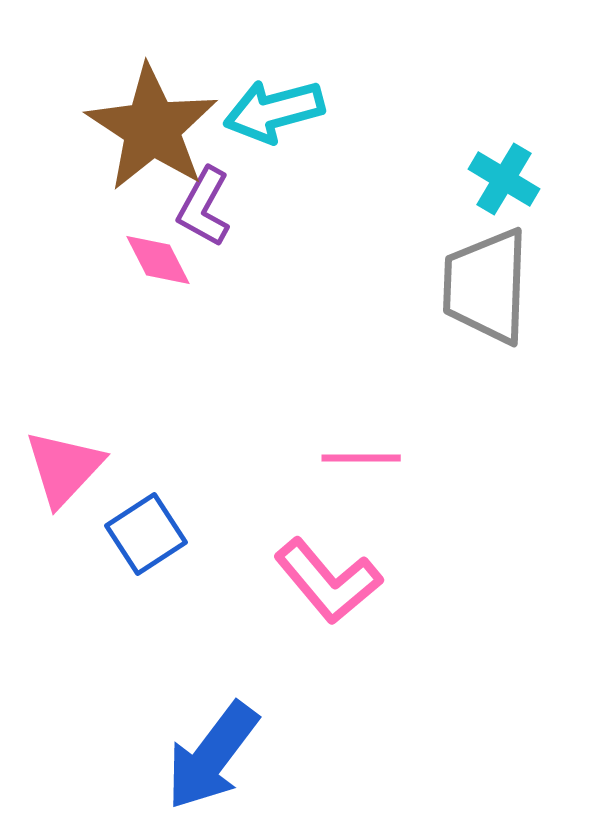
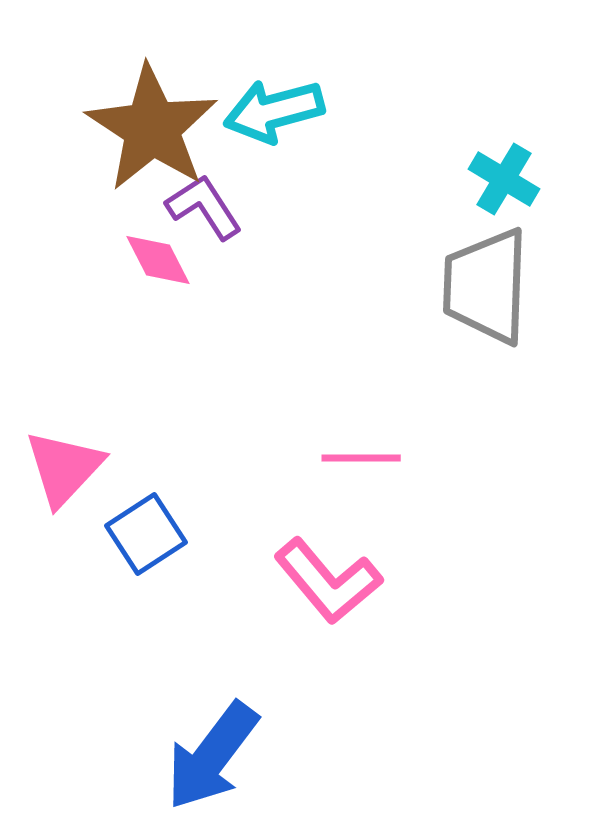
purple L-shape: rotated 118 degrees clockwise
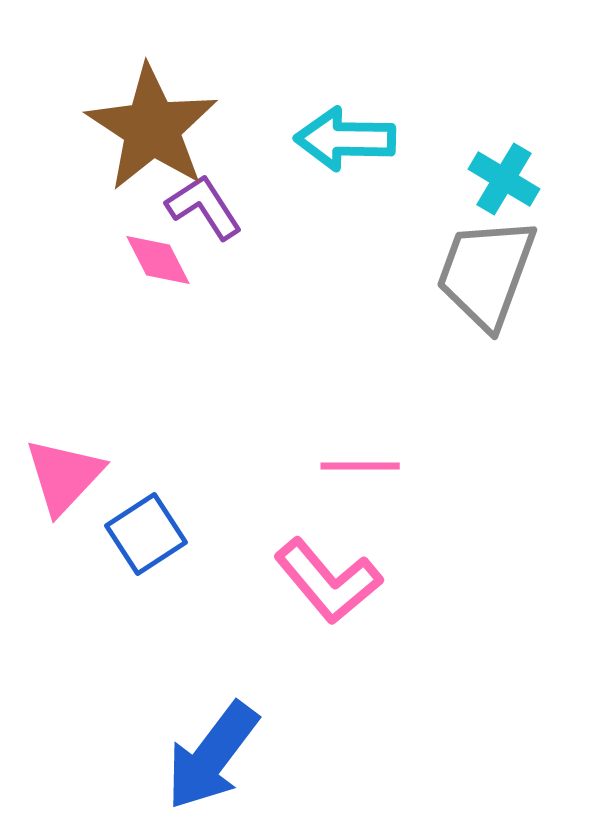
cyan arrow: moved 71 px right, 28 px down; rotated 16 degrees clockwise
gray trapezoid: moved 13 px up; rotated 18 degrees clockwise
pink line: moved 1 px left, 8 px down
pink triangle: moved 8 px down
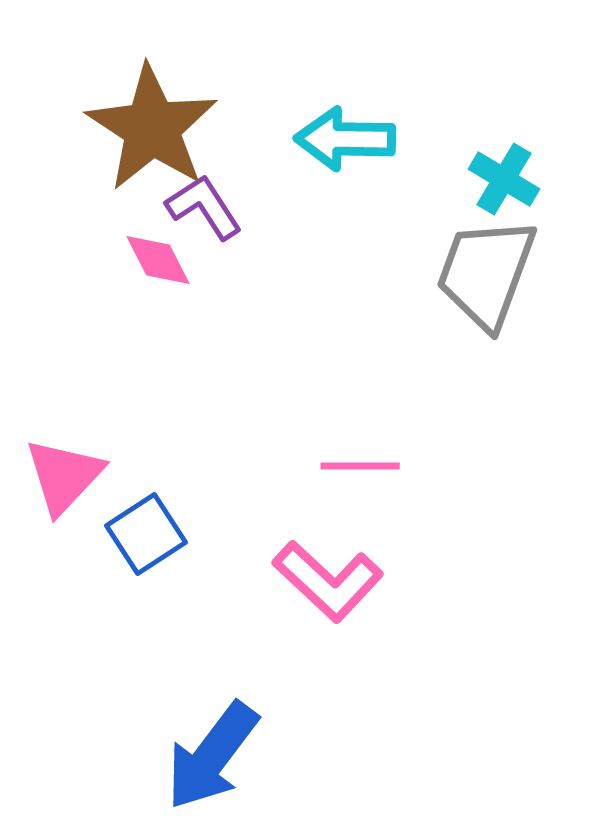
pink L-shape: rotated 7 degrees counterclockwise
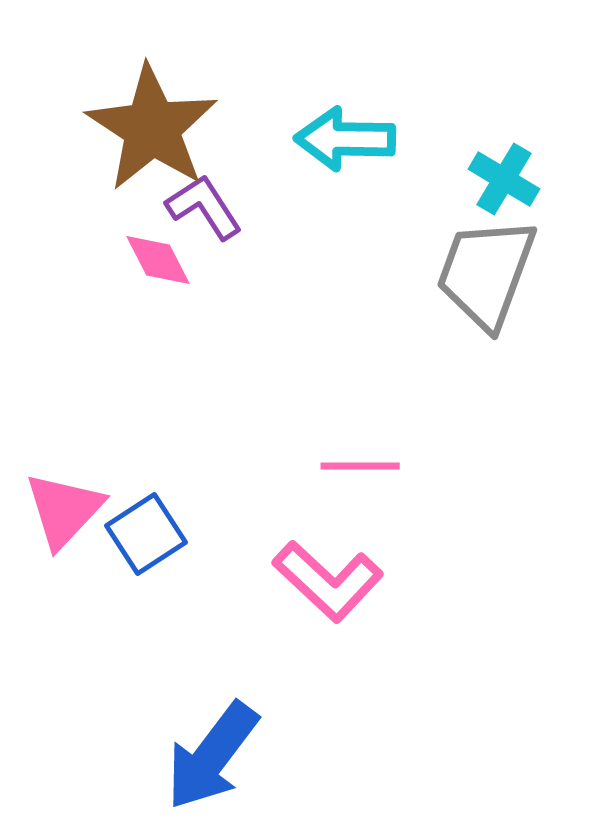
pink triangle: moved 34 px down
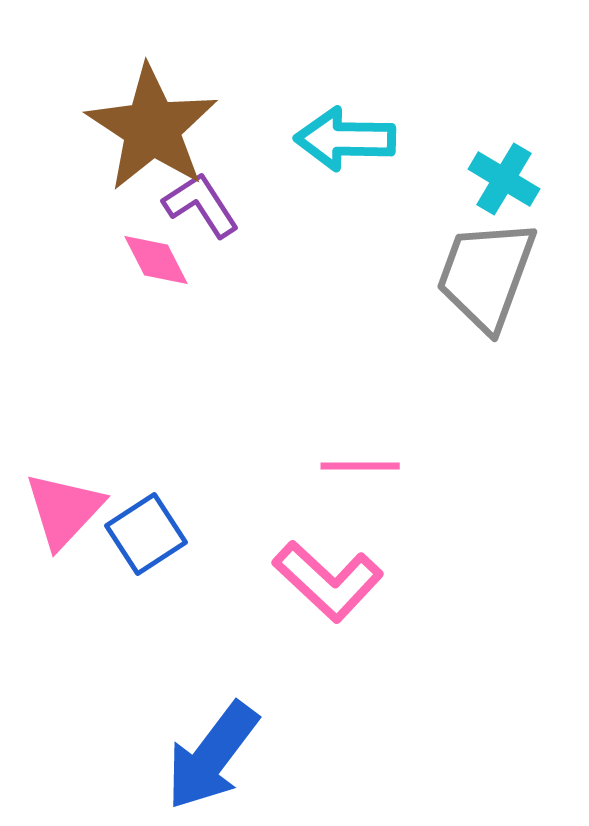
purple L-shape: moved 3 px left, 2 px up
pink diamond: moved 2 px left
gray trapezoid: moved 2 px down
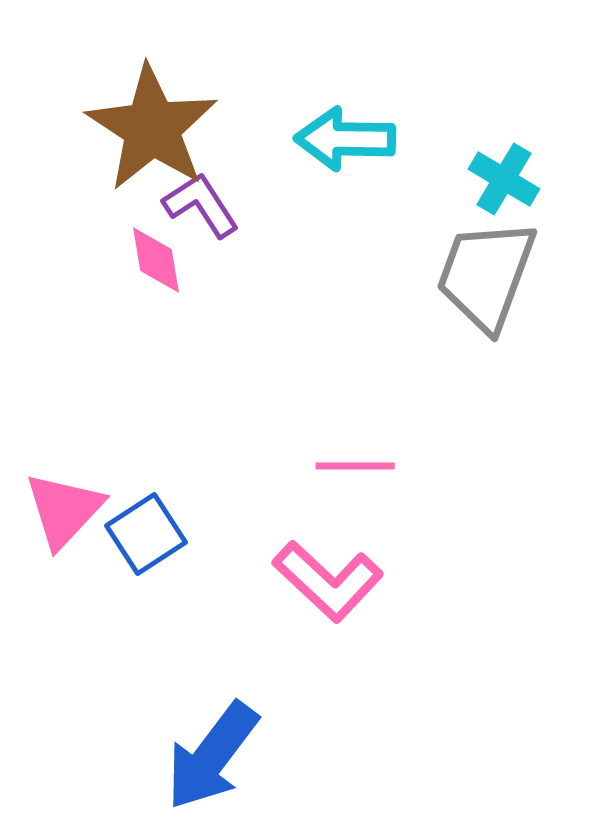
pink diamond: rotated 18 degrees clockwise
pink line: moved 5 px left
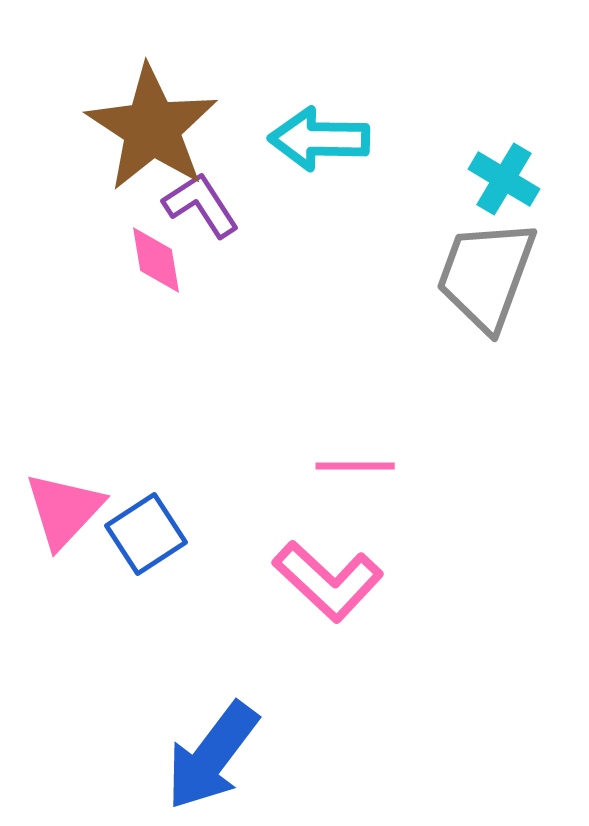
cyan arrow: moved 26 px left
